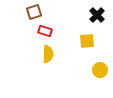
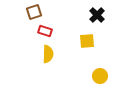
yellow circle: moved 6 px down
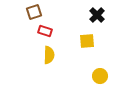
yellow semicircle: moved 1 px right, 1 px down
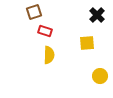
yellow square: moved 2 px down
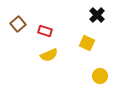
brown square: moved 16 px left, 12 px down; rotated 21 degrees counterclockwise
yellow square: rotated 28 degrees clockwise
yellow semicircle: rotated 66 degrees clockwise
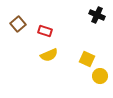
black cross: rotated 21 degrees counterclockwise
yellow square: moved 16 px down
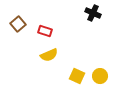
black cross: moved 4 px left, 2 px up
yellow square: moved 10 px left, 17 px down
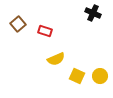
yellow semicircle: moved 7 px right, 4 px down
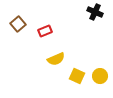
black cross: moved 2 px right, 1 px up
red rectangle: rotated 40 degrees counterclockwise
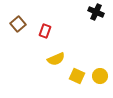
black cross: moved 1 px right
red rectangle: rotated 48 degrees counterclockwise
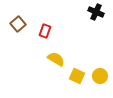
yellow semicircle: rotated 126 degrees counterclockwise
